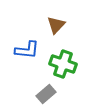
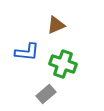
brown triangle: rotated 24 degrees clockwise
blue L-shape: moved 2 px down
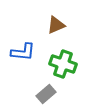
blue L-shape: moved 4 px left
